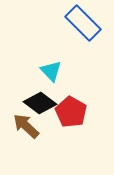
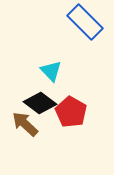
blue rectangle: moved 2 px right, 1 px up
brown arrow: moved 1 px left, 2 px up
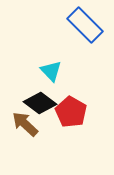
blue rectangle: moved 3 px down
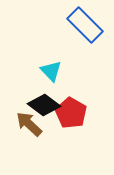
black diamond: moved 4 px right, 2 px down
red pentagon: moved 1 px down
brown arrow: moved 4 px right
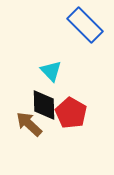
black diamond: rotated 52 degrees clockwise
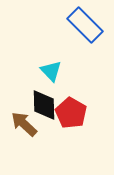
brown arrow: moved 5 px left
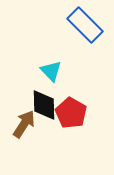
brown arrow: rotated 80 degrees clockwise
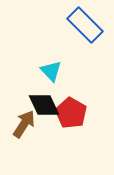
black diamond: rotated 24 degrees counterclockwise
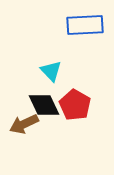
blue rectangle: rotated 48 degrees counterclockwise
red pentagon: moved 4 px right, 8 px up
brown arrow: rotated 148 degrees counterclockwise
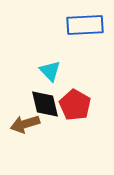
cyan triangle: moved 1 px left
black diamond: moved 1 px right, 1 px up; rotated 12 degrees clockwise
brown arrow: moved 1 px right; rotated 8 degrees clockwise
